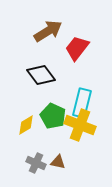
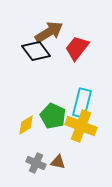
brown arrow: moved 1 px right, 1 px down
black diamond: moved 5 px left, 24 px up
yellow cross: moved 1 px right, 1 px down
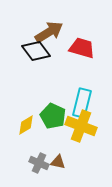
red trapezoid: moved 5 px right; rotated 68 degrees clockwise
gray cross: moved 3 px right
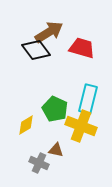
black diamond: moved 1 px up
cyan rectangle: moved 6 px right, 4 px up
green pentagon: moved 2 px right, 7 px up
brown triangle: moved 2 px left, 12 px up
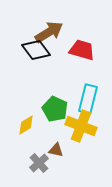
red trapezoid: moved 2 px down
gray cross: rotated 24 degrees clockwise
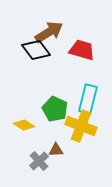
yellow diamond: moved 2 px left; rotated 65 degrees clockwise
brown triangle: rotated 14 degrees counterclockwise
gray cross: moved 2 px up
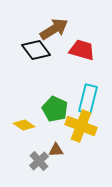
brown arrow: moved 5 px right, 3 px up
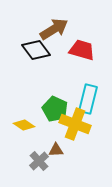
yellow cross: moved 6 px left, 2 px up
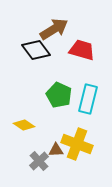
green pentagon: moved 4 px right, 14 px up
yellow cross: moved 2 px right, 20 px down
